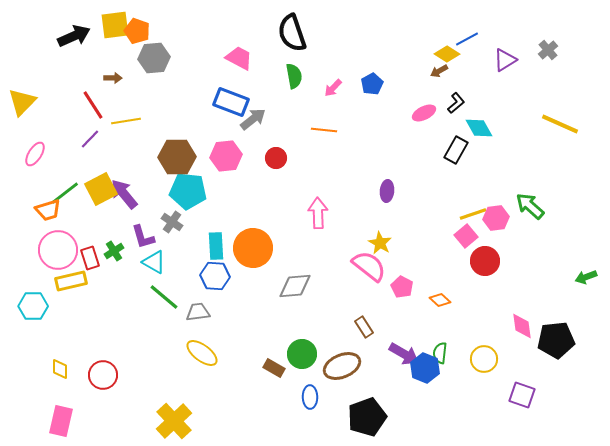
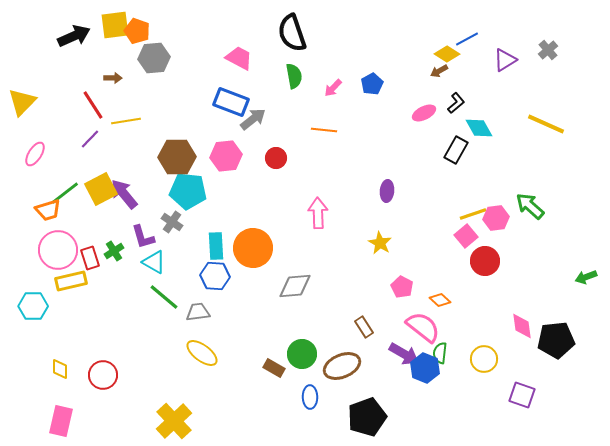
yellow line at (560, 124): moved 14 px left
pink semicircle at (369, 266): moved 54 px right, 61 px down
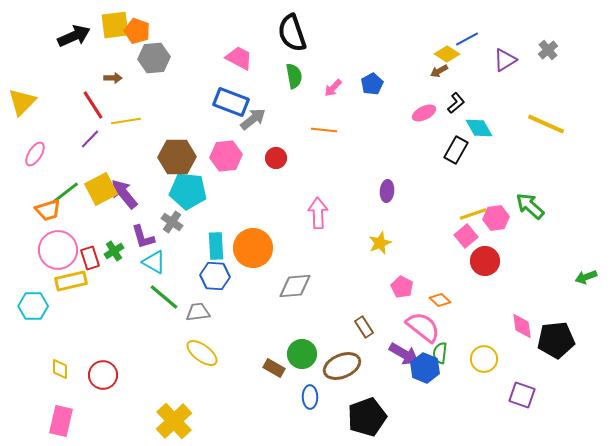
yellow star at (380, 243): rotated 20 degrees clockwise
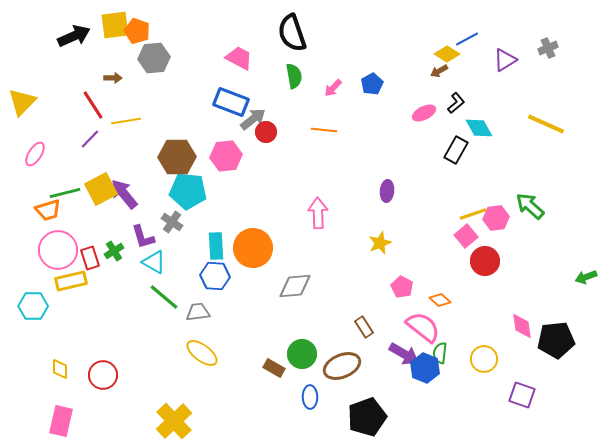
gray cross at (548, 50): moved 2 px up; rotated 18 degrees clockwise
red circle at (276, 158): moved 10 px left, 26 px up
green line at (65, 193): rotated 24 degrees clockwise
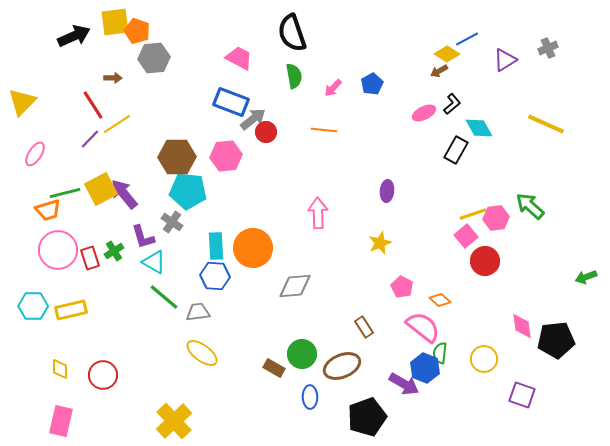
yellow square at (115, 25): moved 3 px up
black L-shape at (456, 103): moved 4 px left, 1 px down
yellow line at (126, 121): moved 9 px left, 3 px down; rotated 24 degrees counterclockwise
yellow rectangle at (71, 281): moved 29 px down
purple arrow at (404, 354): moved 30 px down
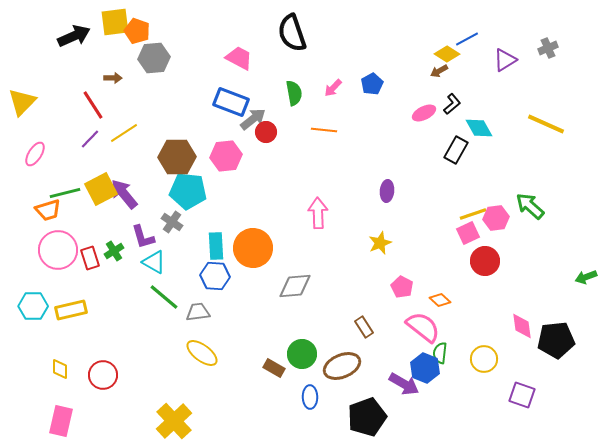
green semicircle at (294, 76): moved 17 px down
yellow line at (117, 124): moved 7 px right, 9 px down
pink square at (466, 236): moved 2 px right, 3 px up; rotated 15 degrees clockwise
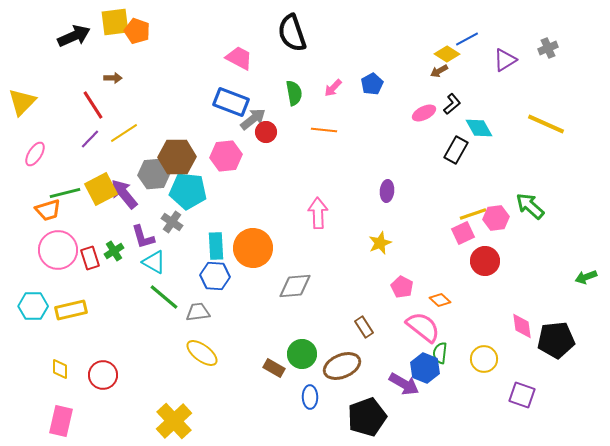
gray hexagon at (154, 58): moved 116 px down
pink square at (468, 233): moved 5 px left
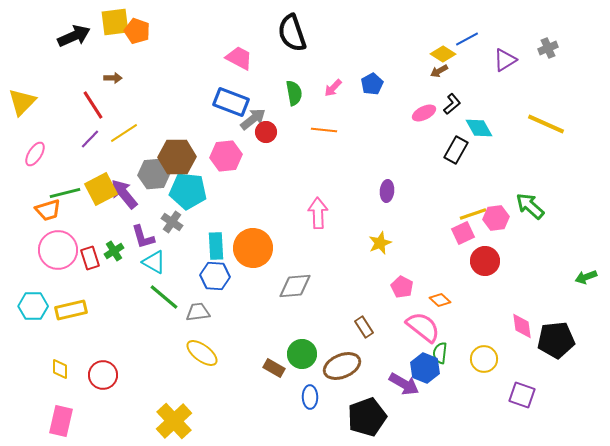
yellow diamond at (447, 54): moved 4 px left
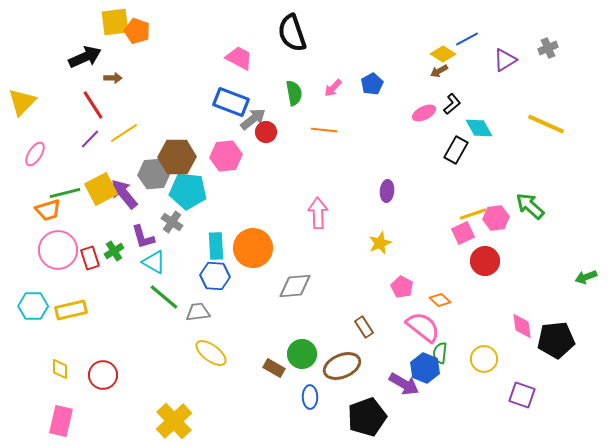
black arrow at (74, 36): moved 11 px right, 21 px down
yellow ellipse at (202, 353): moved 9 px right
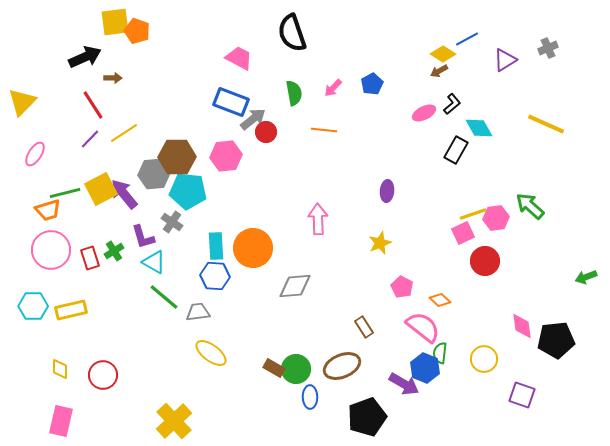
pink arrow at (318, 213): moved 6 px down
pink circle at (58, 250): moved 7 px left
green circle at (302, 354): moved 6 px left, 15 px down
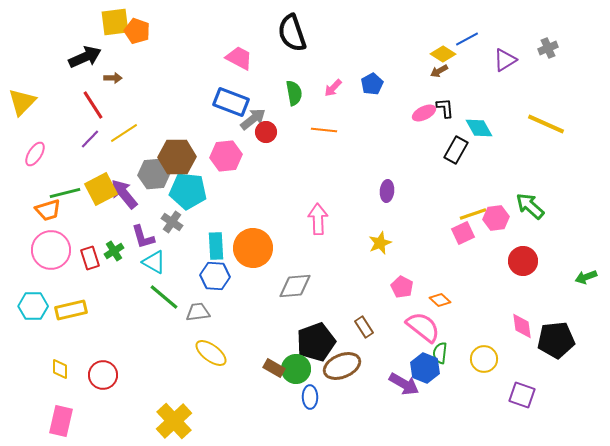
black L-shape at (452, 104): moved 7 px left, 4 px down; rotated 55 degrees counterclockwise
red circle at (485, 261): moved 38 px right
black pentagon at (367, 417): moved 51 px left, 75 px up
